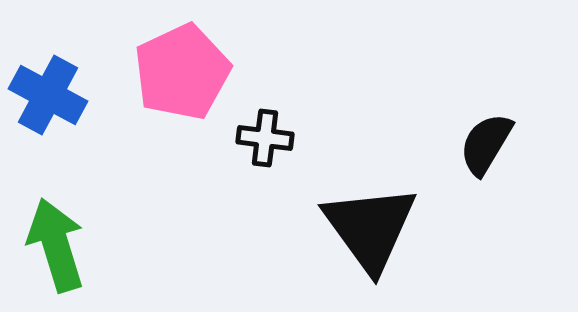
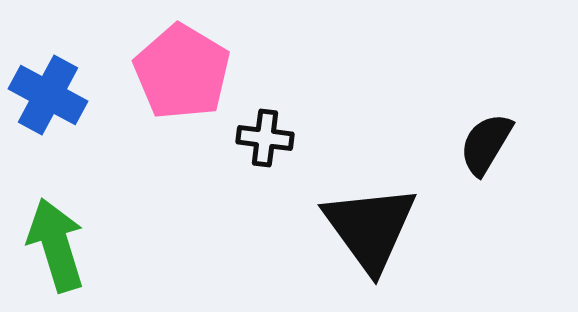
pink pentagon: rotated 16 degrees counterclockwise
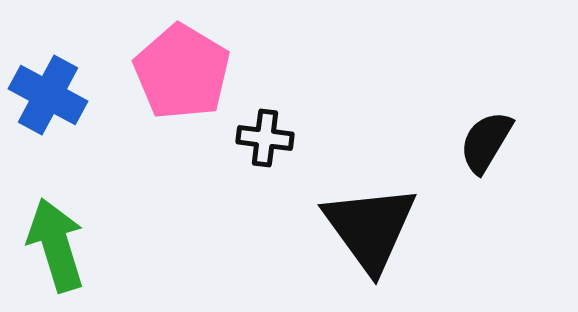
black semicircle: moved 2 px up
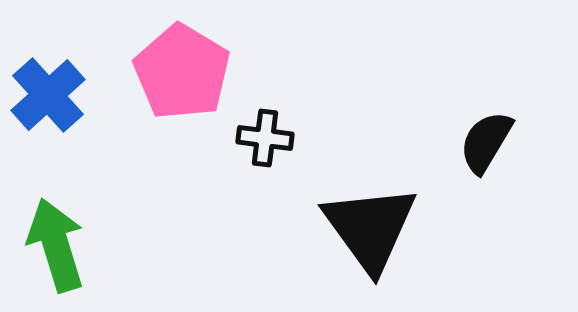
blue cross: rotated 20 degrees clockwise
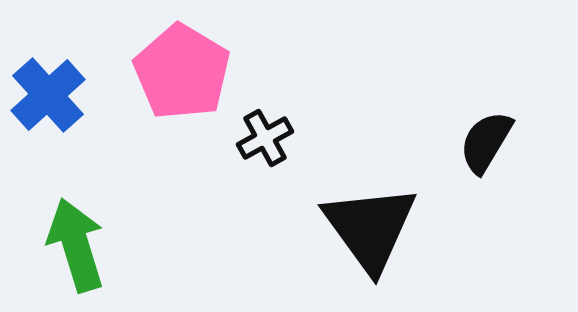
black cross: rotated 36 degrees counterclockwise
green arrow: moved 20 px right
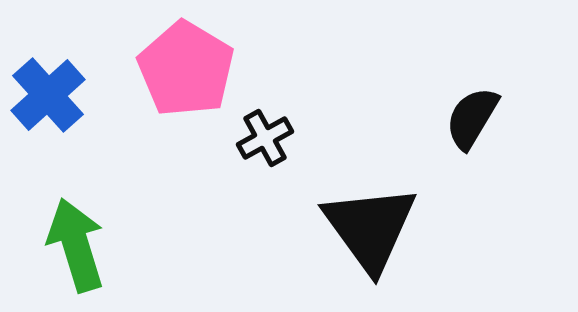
pink pentagon: moved 4 px right, 3 px up
black semicircle: moved 14 px left, 24 px up
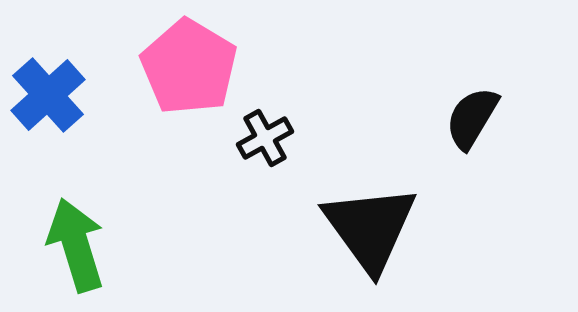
pink pentagon: moved 3 px right, 2 px up
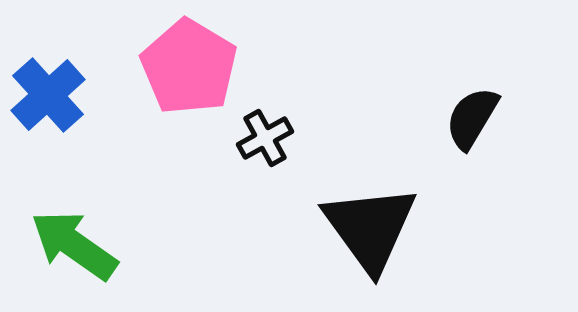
green arrow: moved 2 px left; rotated 38 degrees counterclockwise
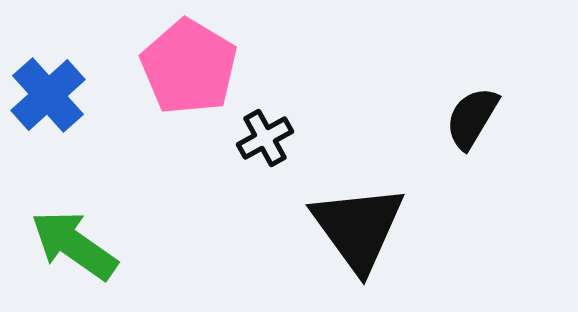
black triangle: moved 12 px left
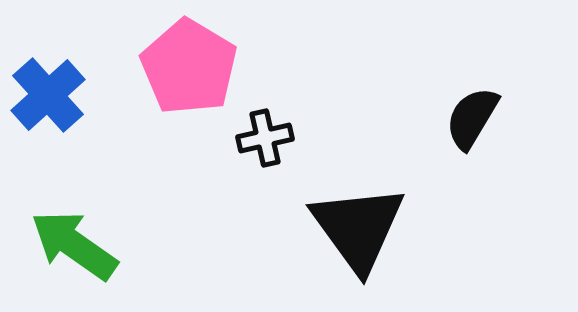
black cross: rotated 16 degrees clockwise
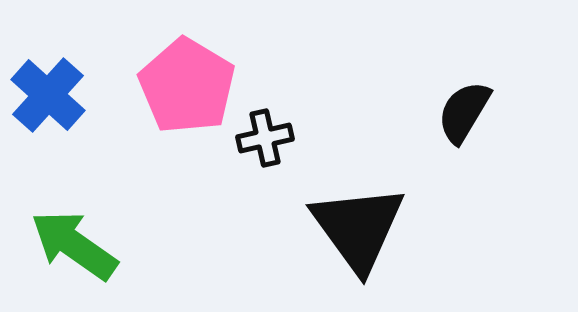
pink pentagon: moved 2 px left, 19 px down
blue cross: rotated 6 degrees counterclockwise
black semicircle: moved 8 px left, 6 px up
